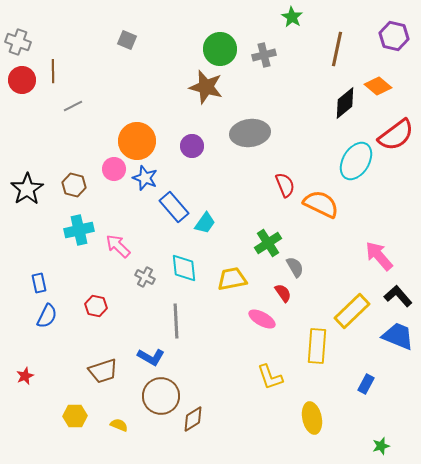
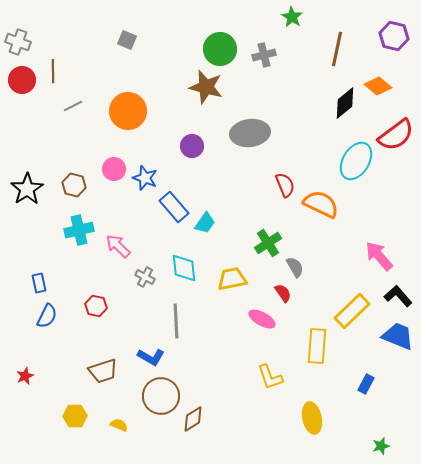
orange circle at (137, 141): moved 9 px left, 30 px up
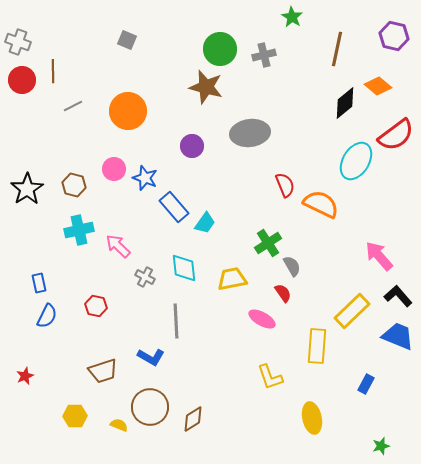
gray semicircle at (295, 267): moved 3 px left, 1 px up
brown circle at (161, 396): moved 11 px left, 11 px down
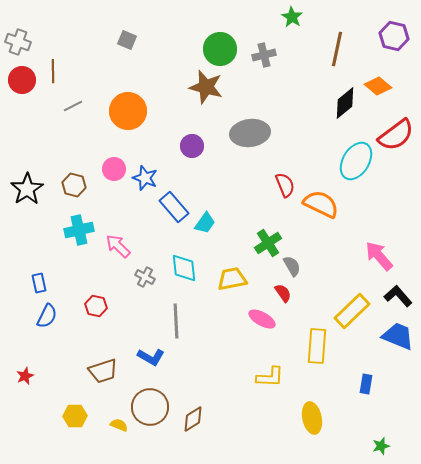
yellow L-shape at (270, 377): rotated 68 degrees counterclockwise
blue rectangle at (366, 384): rotated 18 degrees counterclockwise
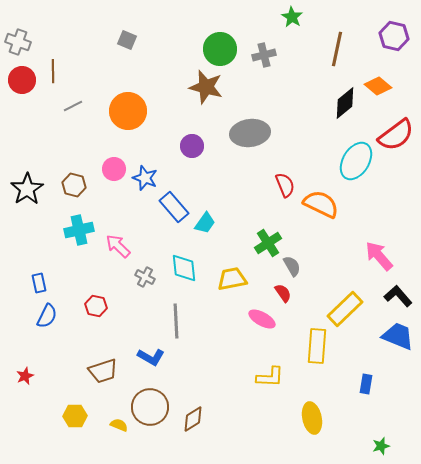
yellow rectangle at (352, 311): moved 7 px left, 2 px up
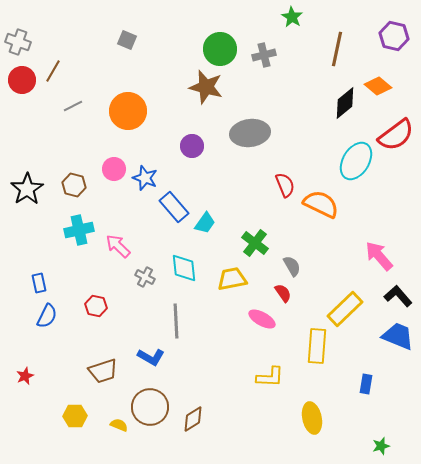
brown line at (53, 71): rotated 30 degrees clockwise
green cross at (268, 243): moved 13 px left; rotated 20 degrees counterclockwise
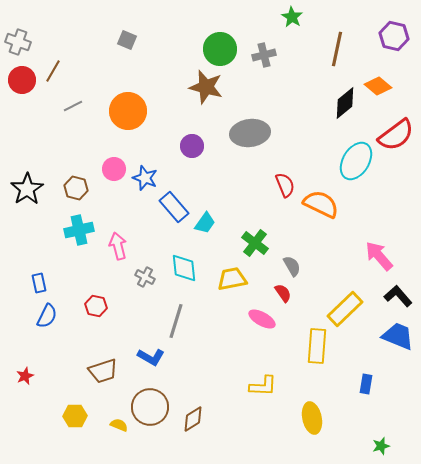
brown hexagon at (74, 185): moved 2 px right, 3 px down
pink arrow at (118, 246): rotated 32 degrees clockwise
gray line at (176, 321): rotated 20 degrees clockwise
yellow L-shape at (270, 377): moved 7 px left, 9 px down
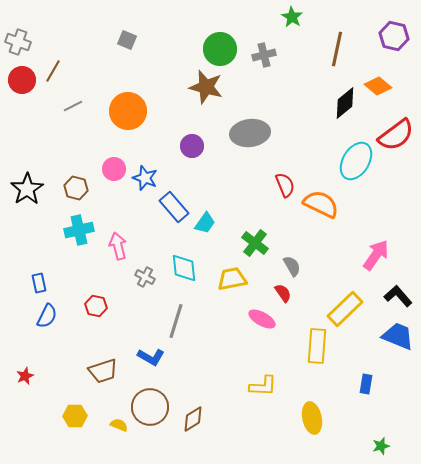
pink arrow at (379, 256): moved 3 px left, 1 px up; rotated 76 degrees clockwise
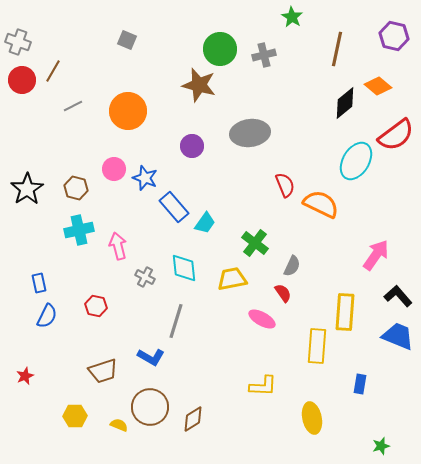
brown star at (206, 87): moved 7 px left, 2 px up
gray semicircle at (292, 266): rotated 55 degrees clockwise
yellow rectangle at (345, 309): moved 3 px down; rotated 42 degrees counterclockwise
blue rectangle at (366, 384): moved 6 px left
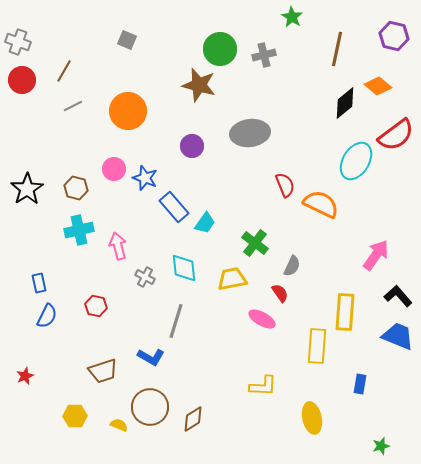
brown line at (53, 71): moved 11 px right
red semicircle at (283, 293): moved 3 px left
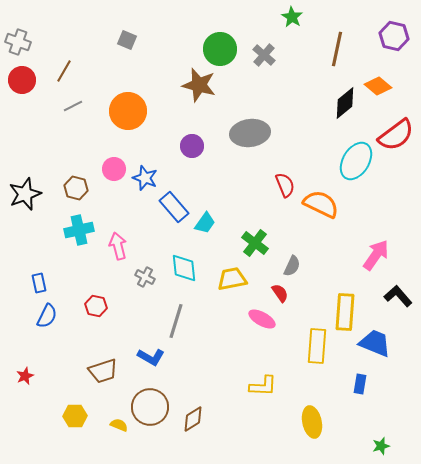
gray cross at (264, 55): rotated 35 degrees counterclockwise
black star at (27, 189): moved 2 px left, 5 px down; rotated 12 degrees clockwise
blue trapezoid at (398, 336): moved 23 px left, 7 px down
yellow ellipse at (312, 418): moved 4 px down
